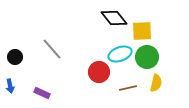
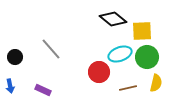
black diamond: moved 1 px left, 1 px down; rotated 12 degrees counterclockwise
gray line: moved 1 px left
purple rectangle: moved 1 px right, 3 px up
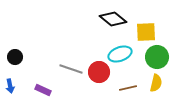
yellow square: moved 4 px right, 1 px down
gray line: moved 20 px right, 20 px down; rotated 30 degrees counterclockwise
green circle: moved 10 px right
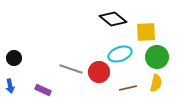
black circle: moved 1 px left, 1 px down
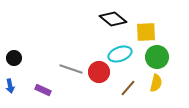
brown line: rotated 36 degrees counterclockwise
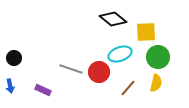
green circle: moved 1 px right
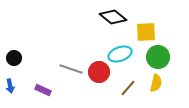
black diamond: moved 2 px up
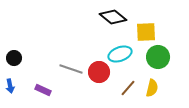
yellow semicircle: moved 4 px left, 5 px down
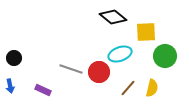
green circle: moved 7 px right, 1 px up
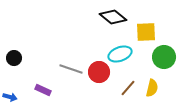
green circle: moved 1 px left, 1 px down
blue arrow: moved 11 px down; rotated 64 degrees counterclockwise
